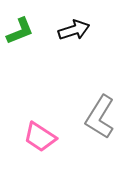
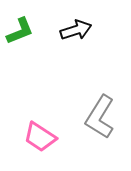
black arrow: moved 2 px right
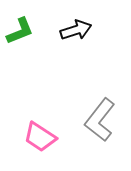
gray L-shape: moved 3 px down; rotated 6 degrees clockwise
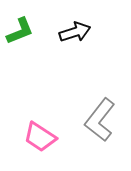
black arrow: moved 1 px left, 2 px down
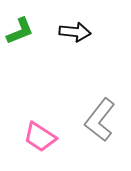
black arrow: rotated 24 degrees clockwise
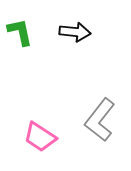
green L-shape: moved 1 px down; rotated 80 degrees counterclockwise
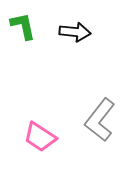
green L-shape: moved 3 px right, 6 px up
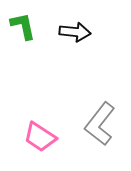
gray L-shape: moved 4 px down
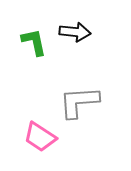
green L-shape: moved 11 px right, 16 px down
gray L-shape: moved 21 px left, 22 px up; rotated 48 degrees clockwise
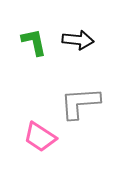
black arrow: moved 3 px right, 8 px down
gray L-shape: moved 1 px right, 1 px down
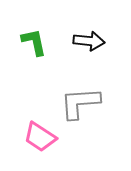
black arrow: moved 11 px right, 1 px down
